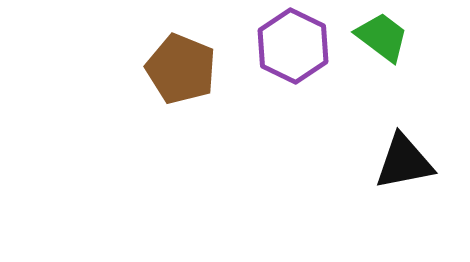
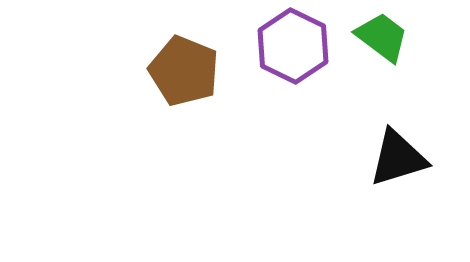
brown pentagon: moved 3 px right, 2 px down
black triangle: moved 6 px left, 4 px up; rotated 6 degrees counterclockwise
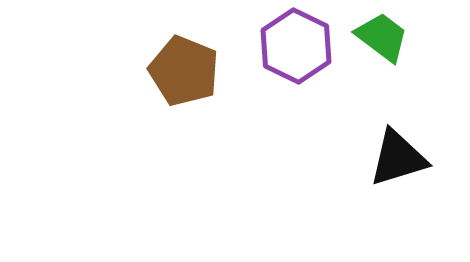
purple hexagon: moved 3 px right
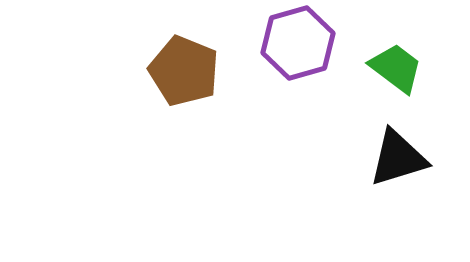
green trapezoid: moved 14 px right, 31 px down
purple hexagon: moved 2 px right, 3 px up; rotated 18 degrees clockwise
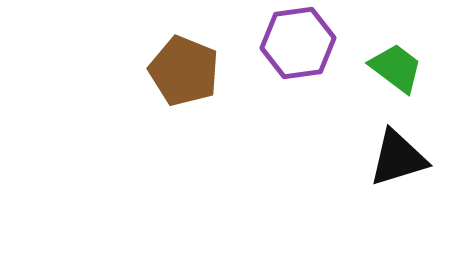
purple hexagon: rotated 8 degrees clockwise
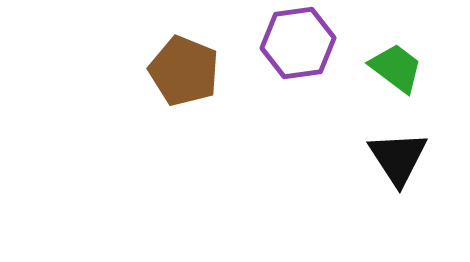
black triangle: rotated 46 degrees counterclockwise
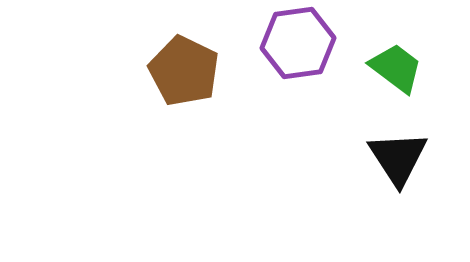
brown pentagon: rotated 4 degrees clockwise
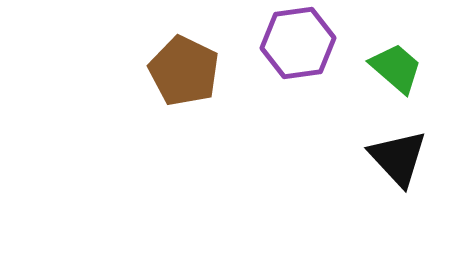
green trapezoid: rotated 4 degrees clockwise
black triangle: rotated 10 degrees counterclockwise
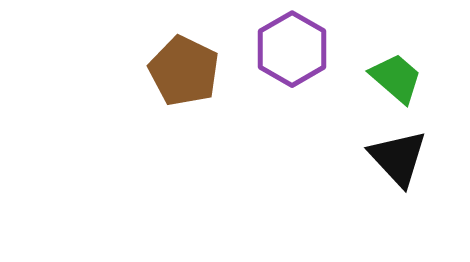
purple hexagon: moved 6 px left, 6 px down; rotated 22 degrees counterclockwise
green trapezoid: moved 10 px down
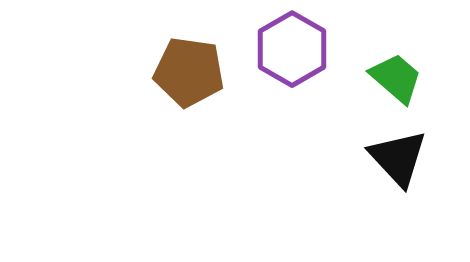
brown pentagon: moved 5 px right, 1 px down; rotated 18 degrees counterclockwise
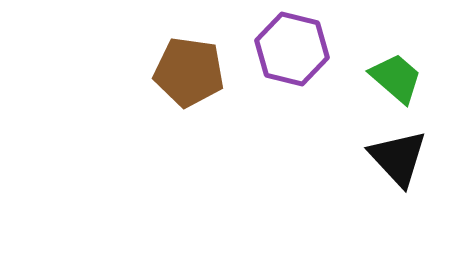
purple hexagon: rotated 16 degrees counterclockwise
